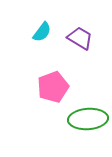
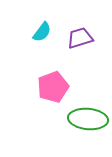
purple trapezoid: rotated 48 degrees counterclockwise
green ellipse: rotated 9 degrees clockwise
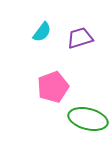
green ellipse: rotated 9 degrees clockwise
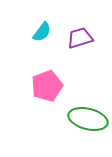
pink pentagon: moved 6 px left, 1 px up
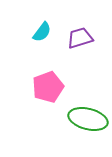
pink pentagon: moved 1 px right, 1 px down
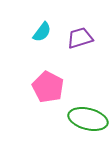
pink pentagon: rotated 24 degrees counterclockwise
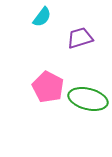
cyan semicircle: moved 15 px up
green ellipse: moved 20 px up
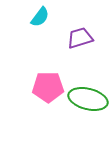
cyan semicircle: moved 2 px left
pink pentagon: rotated 28 degrees counterclockwise
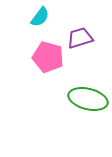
pink pentagon: moved 30 px up; rotated 16 degrees clockwise
